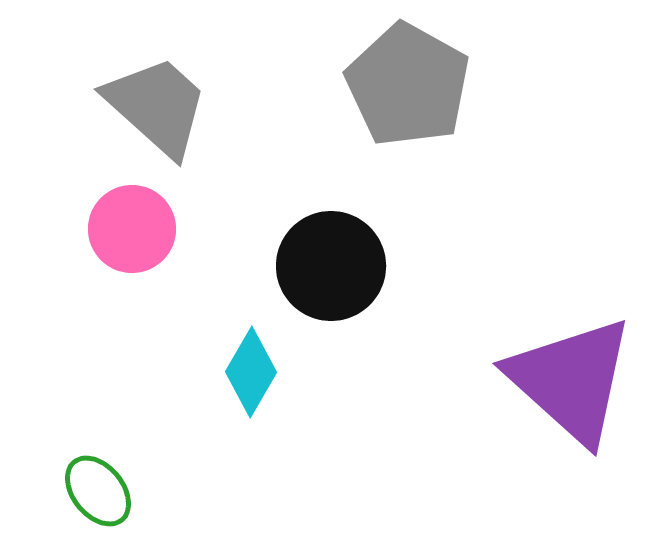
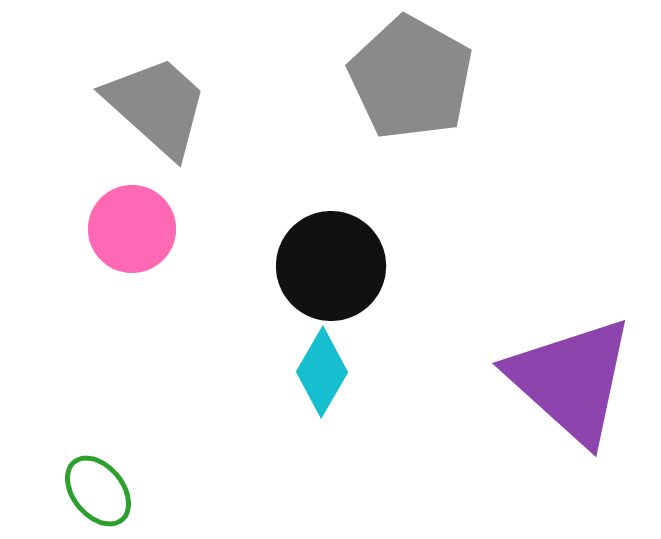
gray pentagon: moved 3 px right, 7 px up
cyan diamond: moved 71 px right
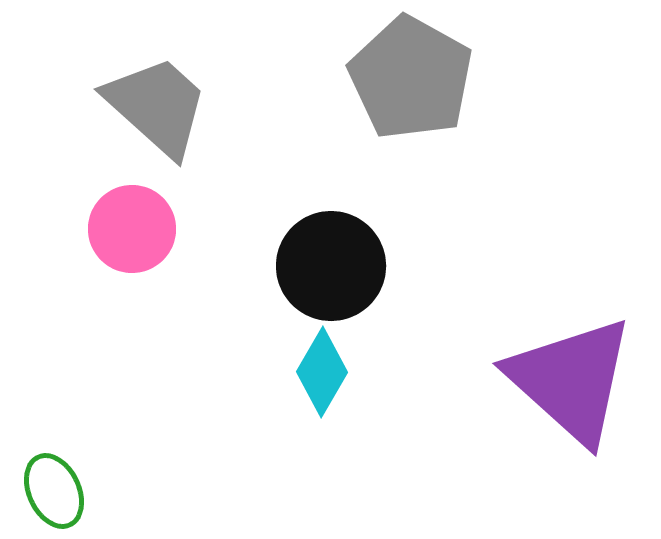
green ellipse: moved 44 px left; rotated 14 degrees clockwise
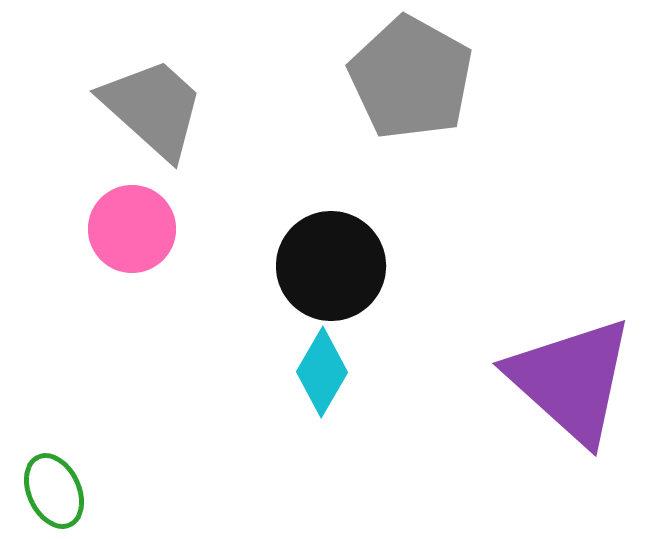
gray trapezoid: moved 4 px left, 2 px down
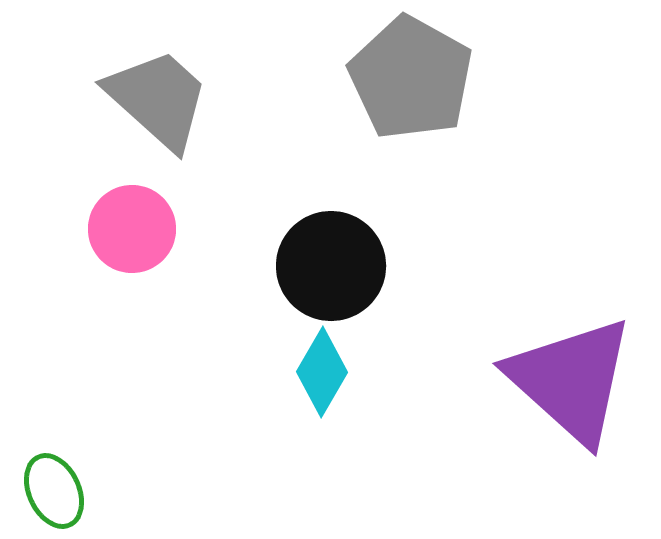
gray trapezoid: moved 5 px right, 9 px up
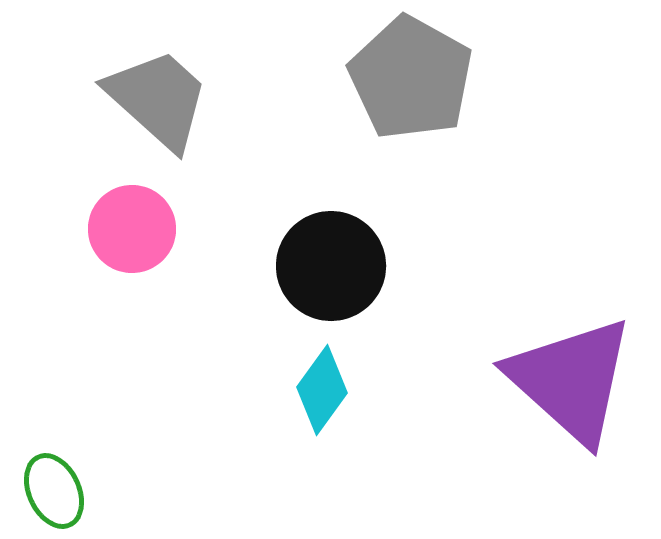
cyan diamond: moved 18 px down; rotated 6 degrees clockwise
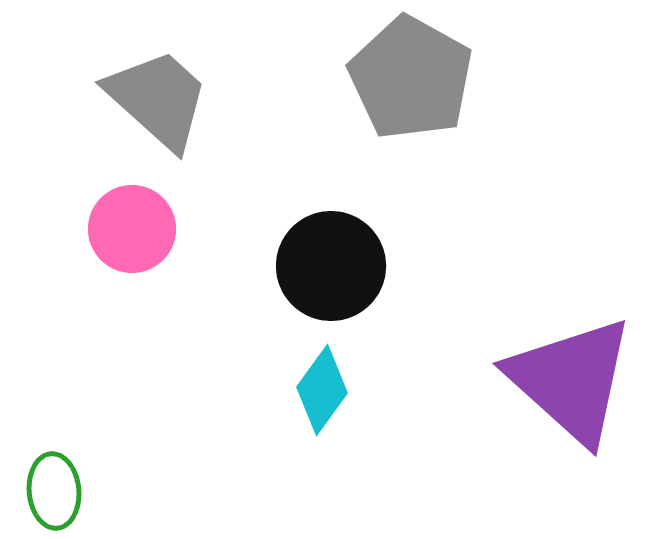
green ellipse: rotated 20 degrees clockwise
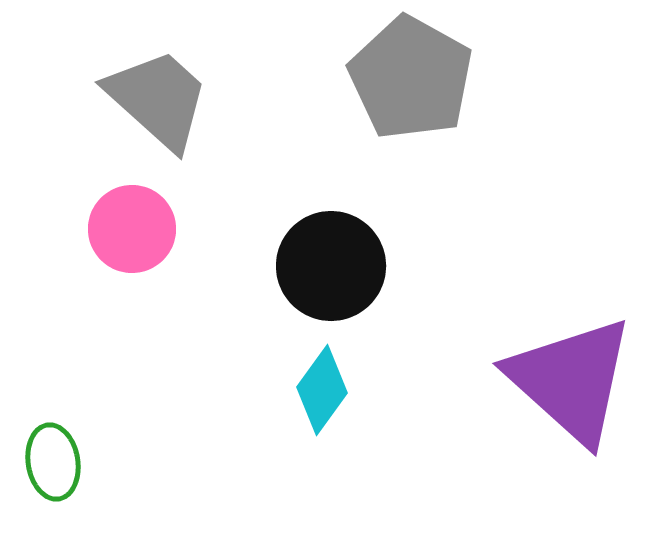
green ellipse: moved 1 px left, 29 px up; rotated 4 degrees counterclockwise
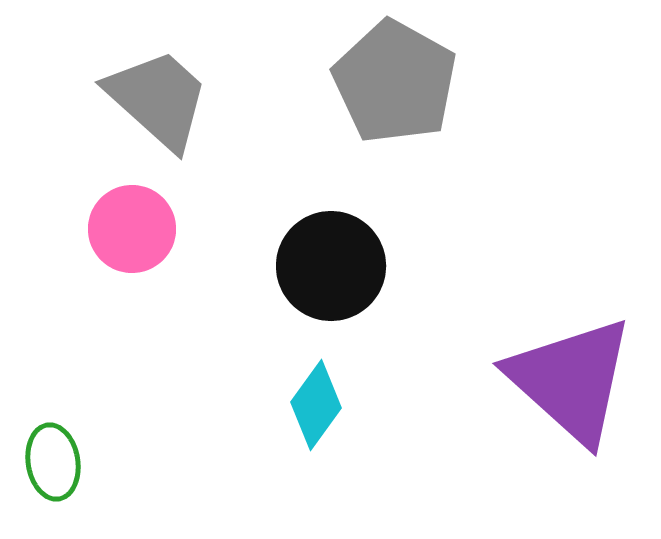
gray pentagon: moved 16 px left, 4 px down
cyan diamond: moved 6 px left, 15 px down
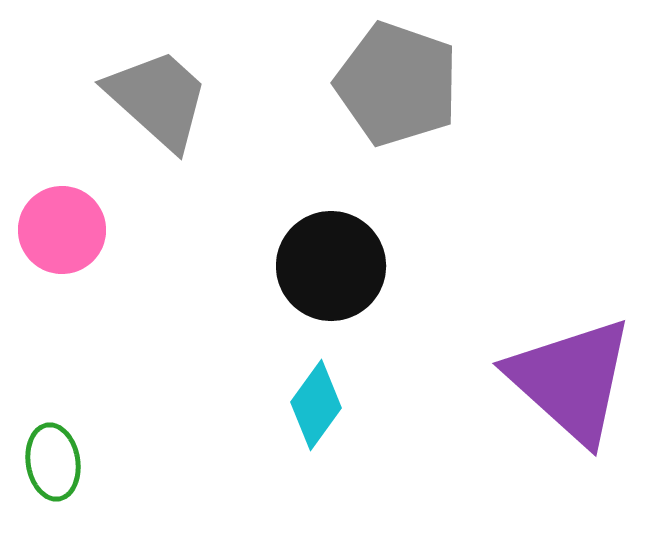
gray pentagon: moved 2 px right, 2 px down; rotated 10 degrees counterclockwise
pink circle: moved 70 px left, 1 px down
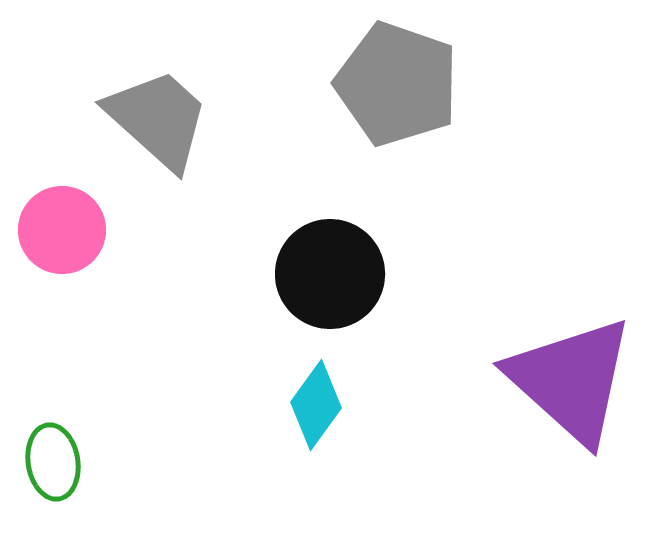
gray trapezoid: moved 20 px down
black circle: moved 1 px left, 8 px down
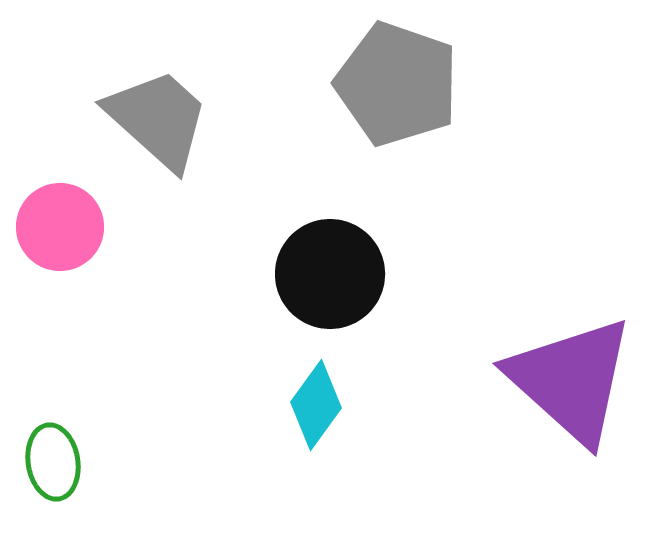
pink circle: moved 2 px left, 3 px up
